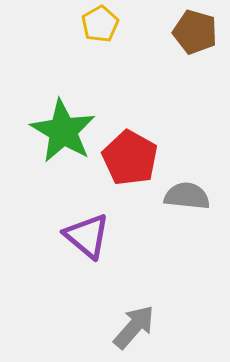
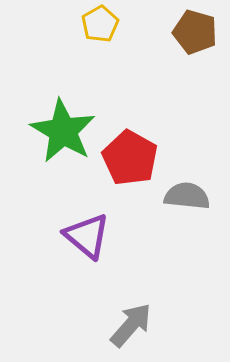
gray arrow: moved 3 px left, 2 px up
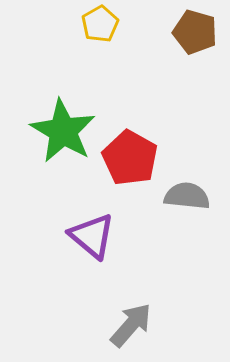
purple triangle: moved 5 px right
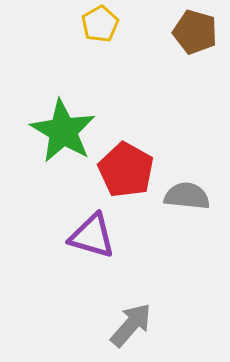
red pentagon: moved 4 px left, 12 px down
purple triangle: rotated 24 degrees counterclockwise
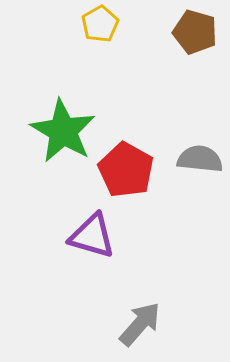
gray semicircle: moved 13 px right, 37 px up
gray arrow: moved 9 px right, 1 px up
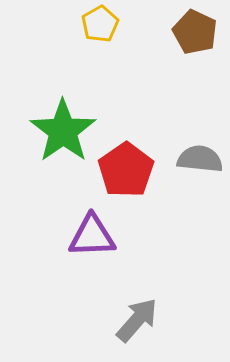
brown pentagon: rotated 9 degrees clockwise
green star: rotated 6 degrees clockwise
red pentagon: rotated 8 degrees clockwise
purple triangle: rotated 18 degrees counterclockwise
gray arrow: moved 3 px left, 4 px up
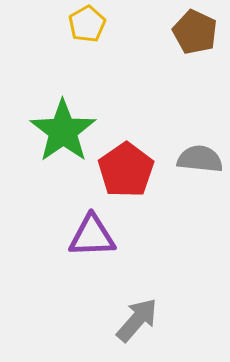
yellow pentagon: moved 13 px left
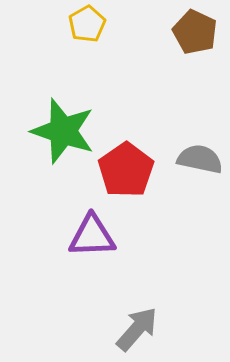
green star: rotated 18 degrees counterclockwise
gray semicircle: rotated 6 degrees clockwise
gray arrow: moved 9 px down
